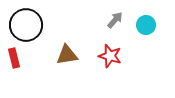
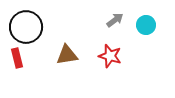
gray arrow: rotated 12 degrees clockwise
black circle: moved 2 px down
red rectangle: moved 3 px right
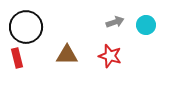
gray arrow: moved 2 px down; rotated 18 degrees clockwise
brown triangle: rotated 10 degrees clockwise
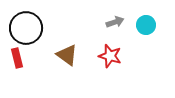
black circle: moved 1 px down
brown triangle: rotated 35 degrees clockwise
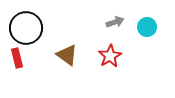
cyan circle: moved 1 px right, 2 px down
red star: rotated 25 degrees clockwise
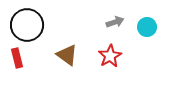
black circle: moved 1 px right, 3 px up
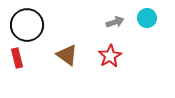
cyan circle: moved 9 px up
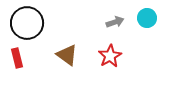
black circle: moved 2 px up
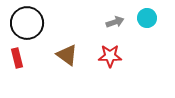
red star: rotated 30 degrees clockwise
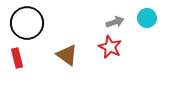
red star: moved 9 px up; rotated 25 degrees clockwise
